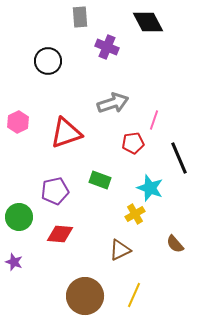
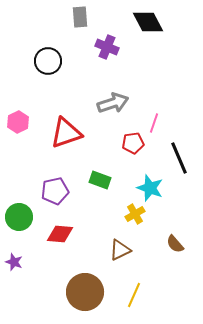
pink line: moved 3 px down
brown circle: moved 4 px up
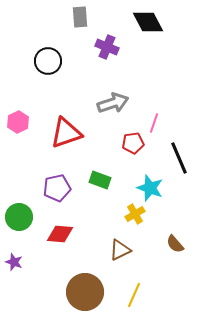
purple pentagon: moved 2 px right, 3 px up
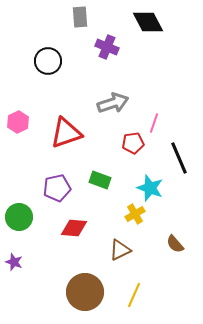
red diamond: moved 14 px right, 6 px up
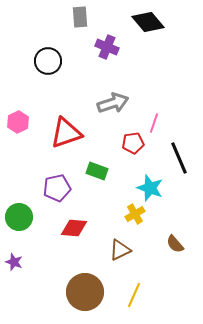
black diamond: rotated 12 degrees counterclockwise
green rectangle: moved 3 px left, 9 px up
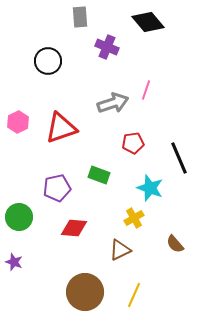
pink line: moved 8 px left, 33 px up
red triangle: moved 5 px left, 5 px up
green rectangle: moved 2 px right, 4 px down
yellow cross: moved 1 px left, 4 px down
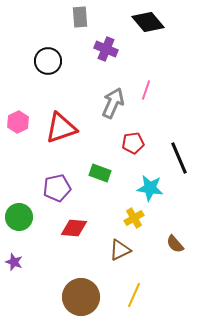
purple cross: moved 1 px left, 2 px down
gray arrow: rotated 48 degrees counterclockwise
green rectangle: moved 1 px right, 2 px up
cyan star: rotated 12 degrees counterclockwise
brown circle: moved 4 px left, 5 px down
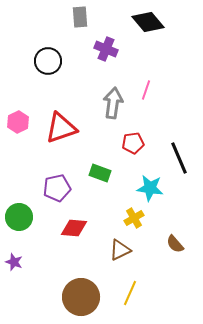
gray arrow: rotated 16 degrees counterclockwise
yellow line: moved 4 px left, 2 px up
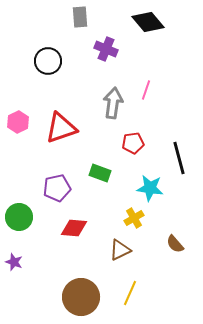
black line: rotated 8 degrees clockwise
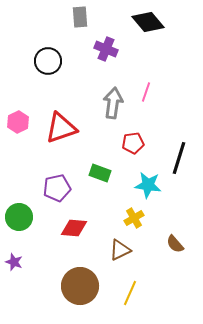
pink line: moved 2 px down
black line: rotated 32 degrees clockwise
cyan star: moved 2 px left, 3 px up
brown circle: moved 1 px left, 11 px up
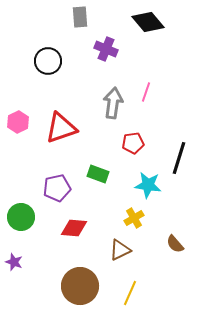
green rectangle: moved 2 px left, 1 px down
green circle: moved 2 px right
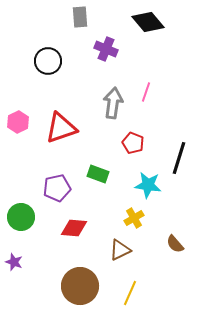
red pentagon: rotated 30 degrees clockwise
